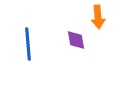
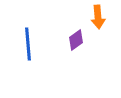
purple diamond: rotated 65 degrees clockwise
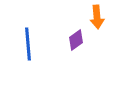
orange arrow: moved 1 px left
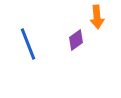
blue line: rotated 16 degrees counterclockwise
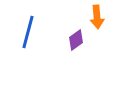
blue line: moved 12 px up; rotated 36 degrees clockwise
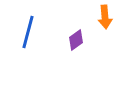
orange arrow: moved 8 px right
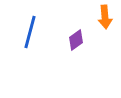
blue line: moved 2 px right
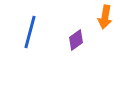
orange arrow: rotated 15 degrees clockwise
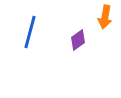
purple diamond: moved 2 px right
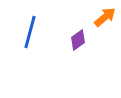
orange arrow: rotated 140 degrees counterclockwise
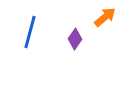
purple diamond: moved 3 px left, 1 px up; rotated 20 degrees counterclockwise
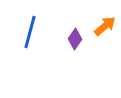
orange arrow: moved 9 px down
